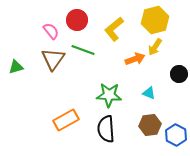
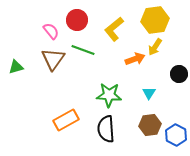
yellow hexagon: rotated 8 degrees clockwise
cyan triangle: rotated 40 degrees clockwise
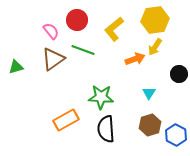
brown triangle: rotated 20 degrees clockwise
green star: moved 8 px left, 2 px down
brown hexagon: rotated 10 degrees counterclockwise
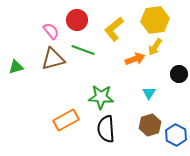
brown triangle: rotated 20 degrees clockwise
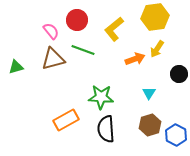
yellow hexagon: moved 3 px up
yellow arrow: moved 2 px right, 2 px down
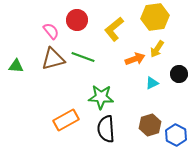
green line: moved 7 px down
green triangle: moved 1 px up; rotated 21 degrees clockwise
cyan triangle: moved 3 px right, 10 px up; rotated 32 degrees clockwise
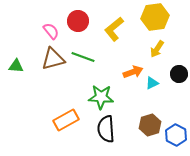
red circle: moved 1 px right, 1 px down
orange arrow: moved 2 px left, 13 px down
